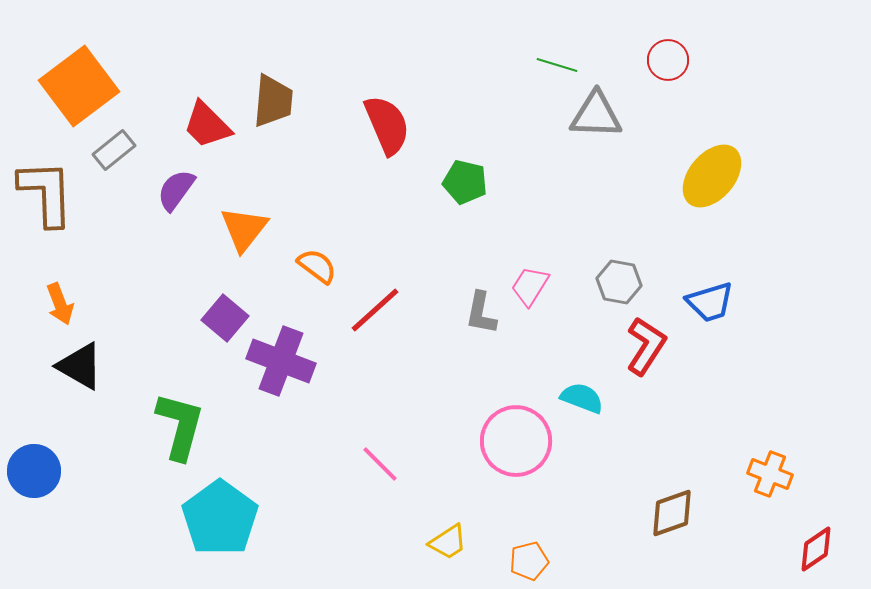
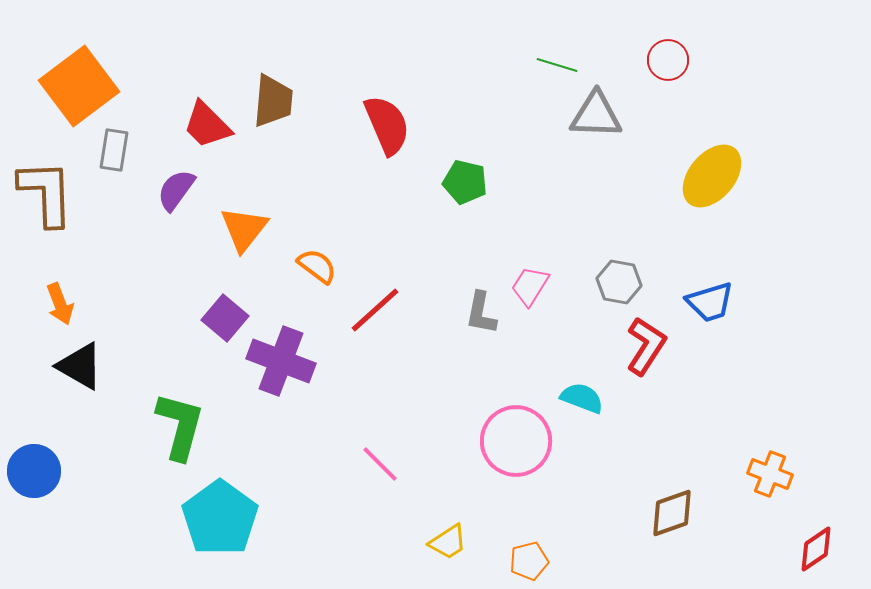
gray rectangle: rotated 42 degrees counterclockwise
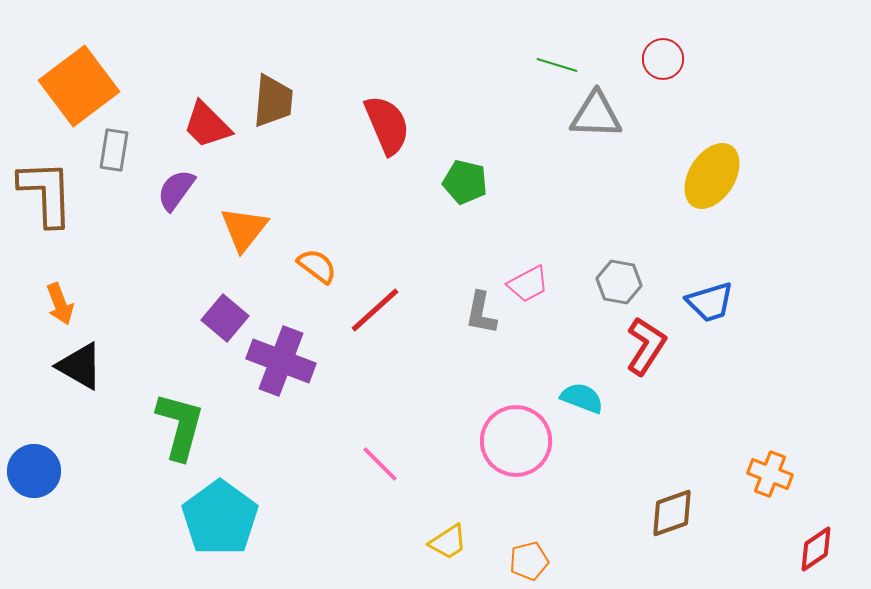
red circle: moved 5 px left, 1 px up
yellow ellipse: rotated 8 degrees counterclockwise
pink trapezoid: moved 2 px left, 2 px up; rotated 150 degrees counterclockwise
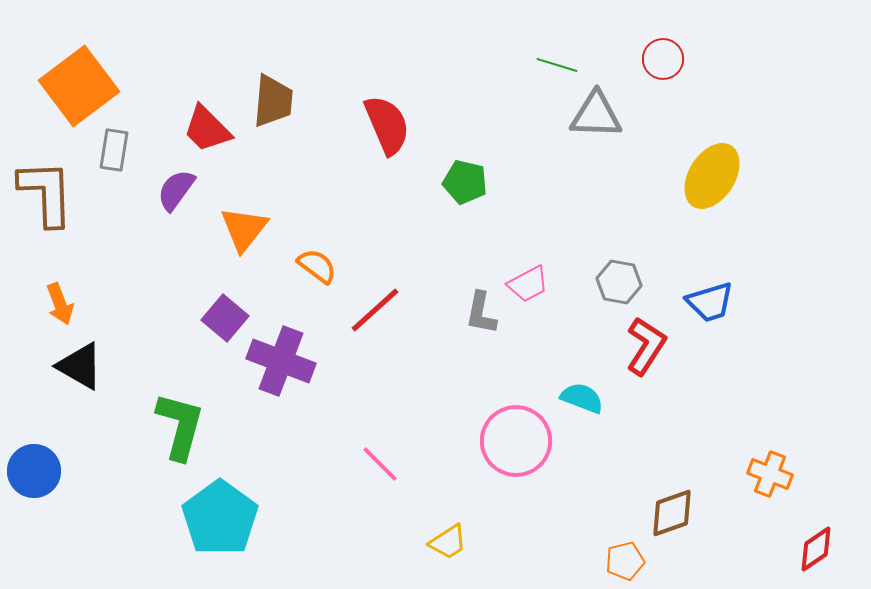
red trapezoid: moved 4 px down
orange pentagon: moved 96 px right
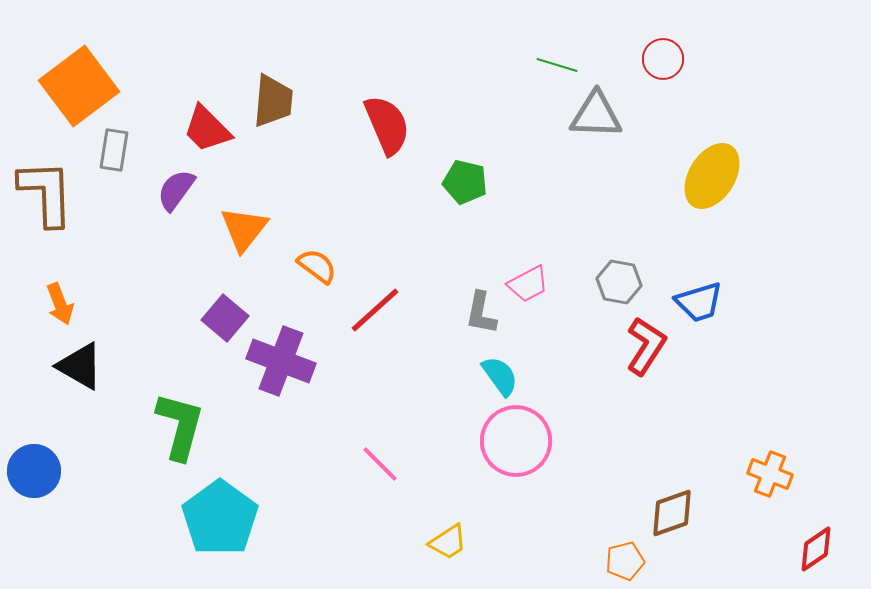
blue trapezoid: moved 11 px left
cyan semicircle: moved 82 px left, 22 px up; rotated 33 degrees clockwise
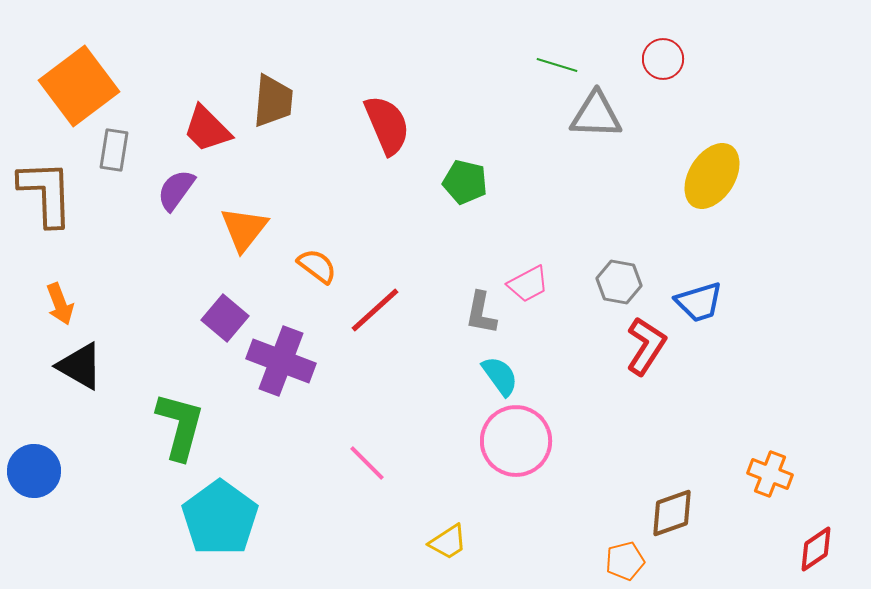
pink line: moved 13 px left, 1 px up
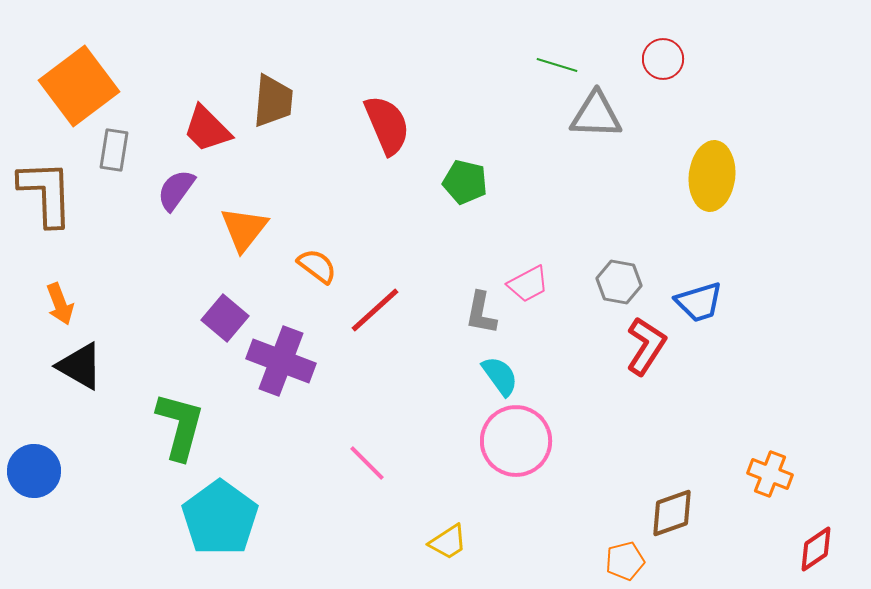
yellow ellipse: rotated 26 degrees counterclockwise
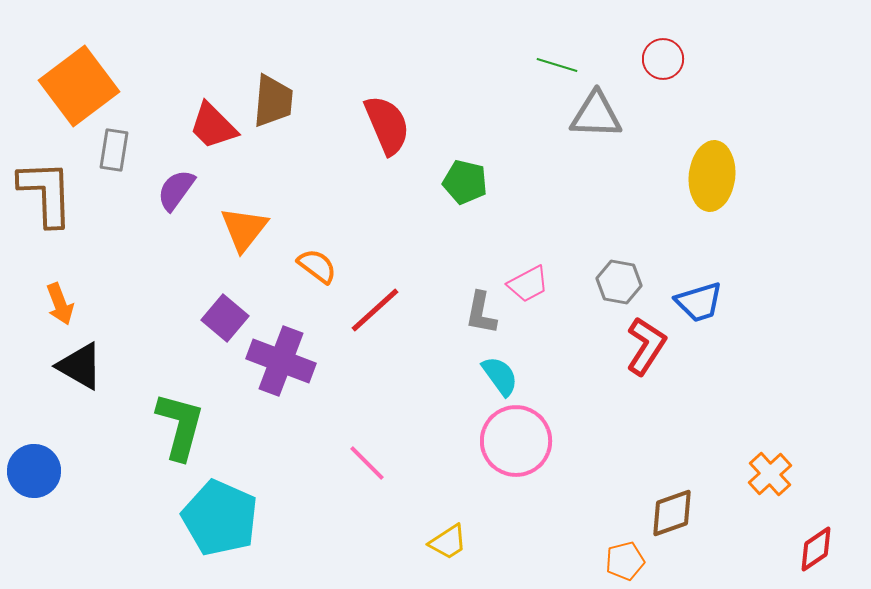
red trapezoid: moved 6 px right, 3 px up
orange cross: rotated 27 degrees clockwise
cyan pentagon: rotated 12 degrees counterclockwise
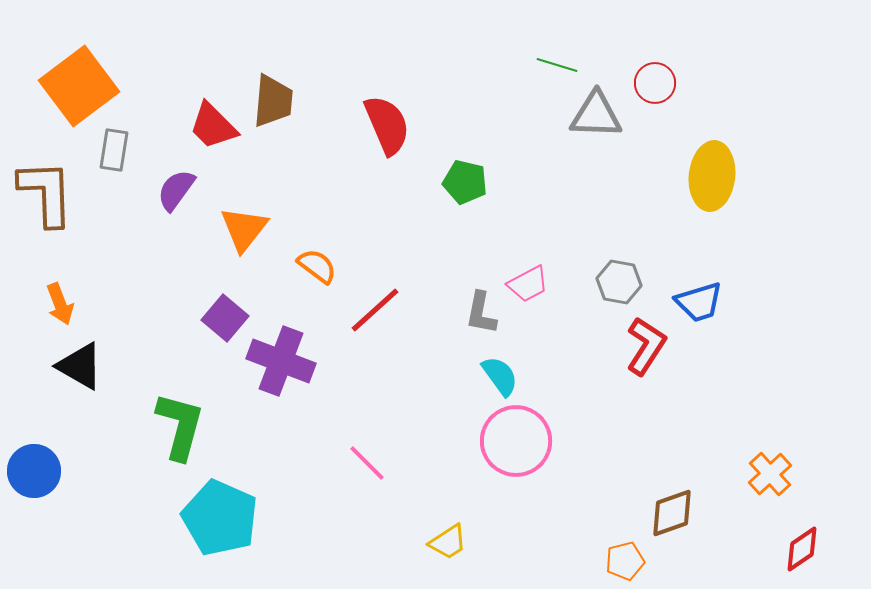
red circle: moved 8 px left, 24 px down
red diamond: moved 14 px left
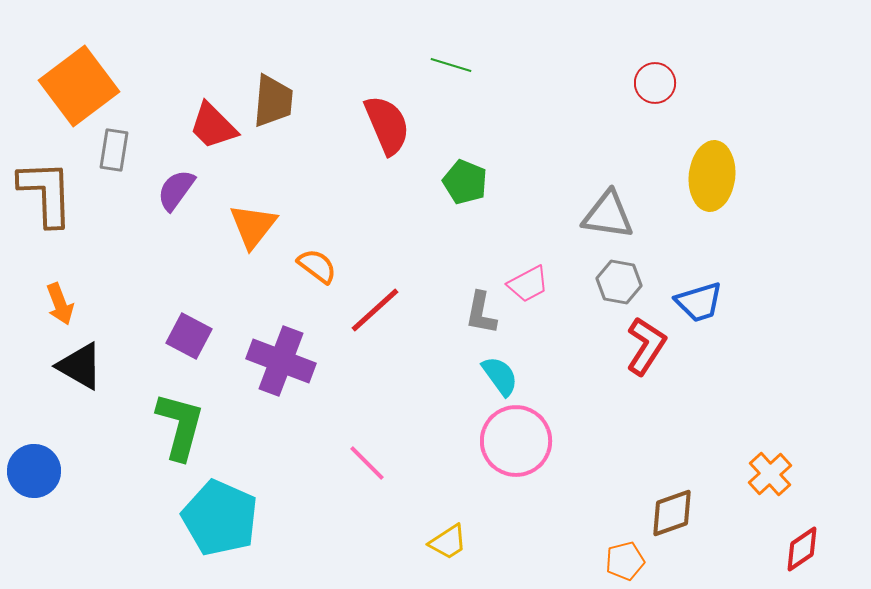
green line: moved 106 px left
gray triangle: moved 12 px right, 100 px down; rotated 6 degrees clockwise
green pentagon: rotated 9 degrees clockwise
orange triangle: moved 9 px right, 3 px up
purple square: moved 36 px left, 18 px down; rotated 12 degrees counterclockwise
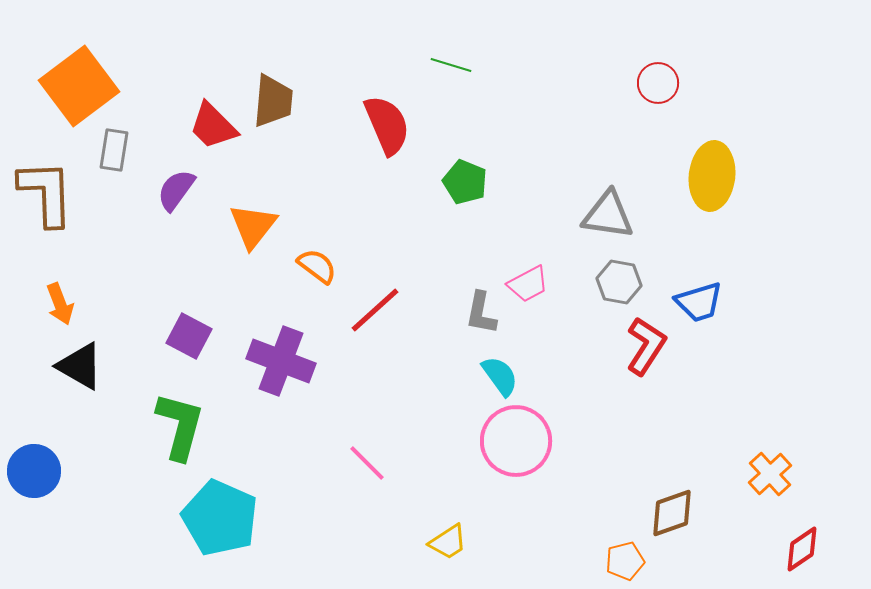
red circle: moved 3 px right
